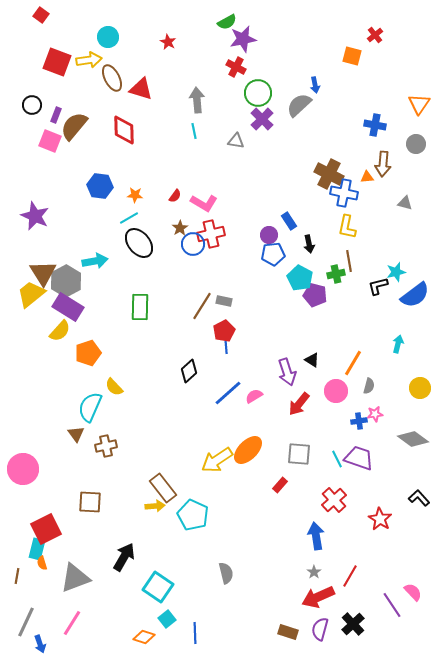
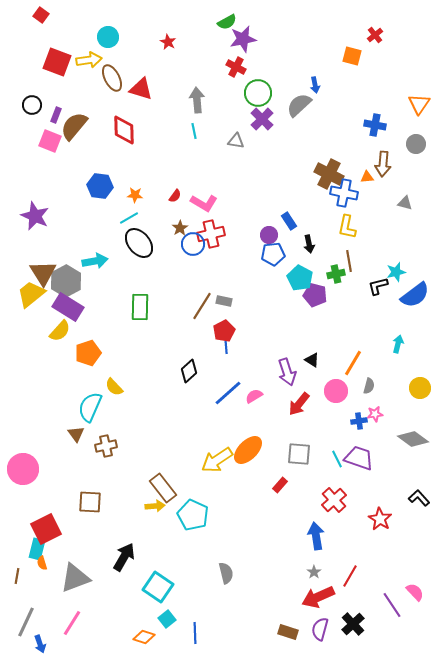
pink semicircle at (413, 592): moved 2 px right
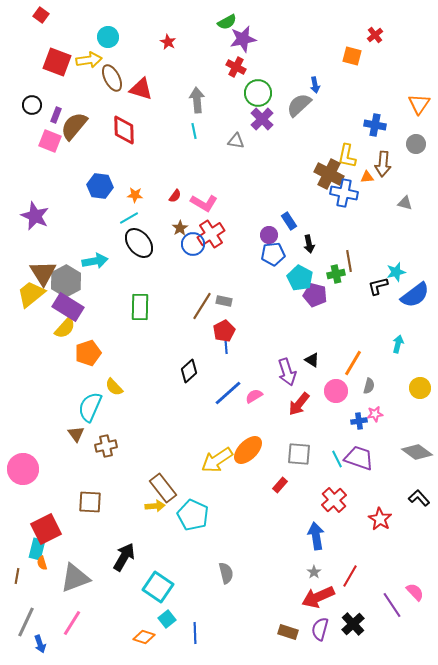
yellow L-shape at (347, 227): moved 71 px up
red cross at (211, 234): rotated 20 degrees counterclockwise
yellow semicircle at (60, 331): moved 5 px right, 3 px up
gray diamond at (413, 439): moved 4 px right, 13 px down
